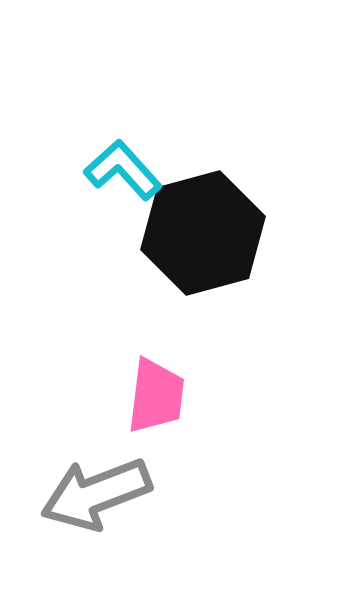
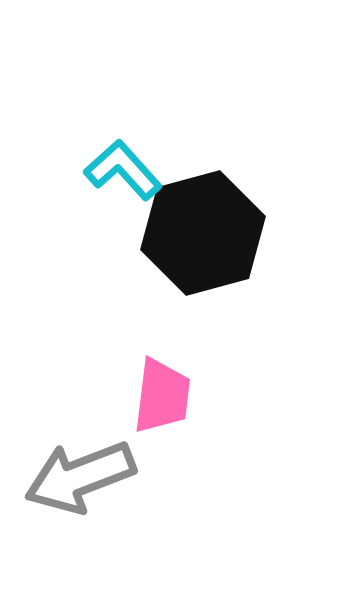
pink trapezoid: moved 6 px right
gray arrow: moved 16 px left, 17 px up
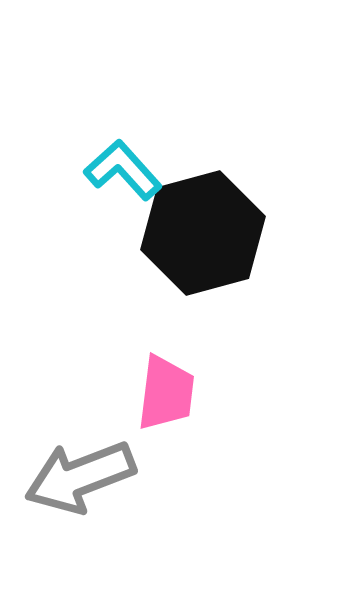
pink trapezoid: moved 4 px right, 3 px up
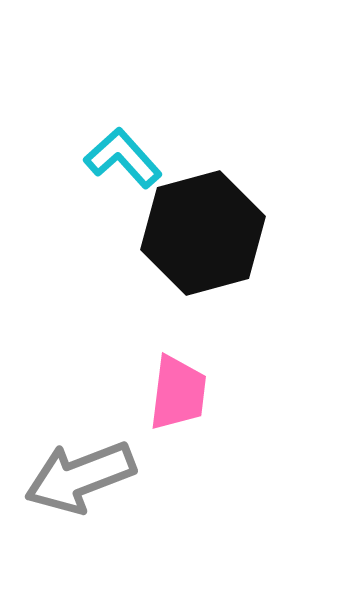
cyan L-shape: moved 12 px up
pink trapezoid: moved 12 px right
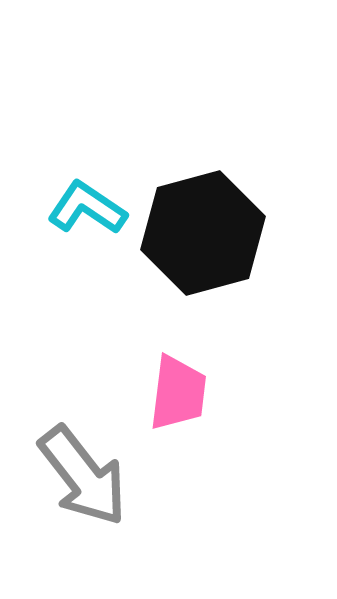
cyan L-shape: moved 36 px left, 50 px down; rotated 14 degrees counterclockwise
gray arrow: moved 3 px right, 1 px up; rotated 107 degrees counterclockwise
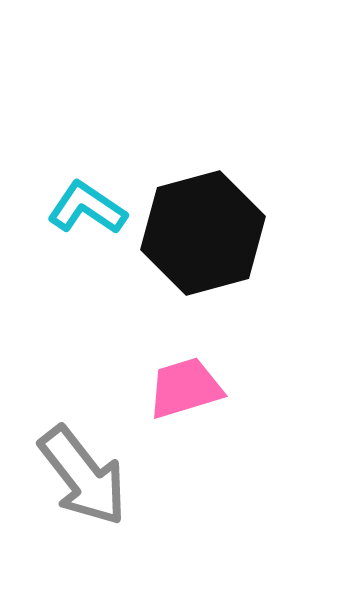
pink trapezoid: moved 7 px right, 5 px up; rotated 114 degrees counterclockwise
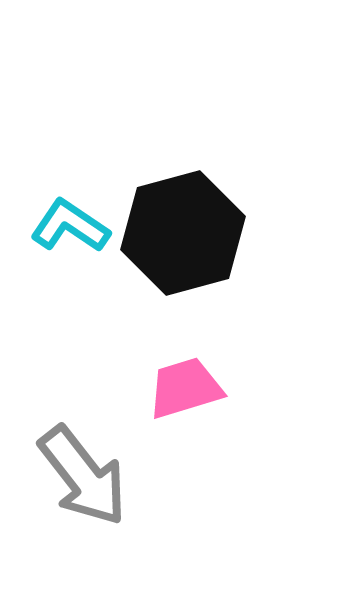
cyan L-shape: moved 17 px left, 18 px down
black hexagon: moved 20 px left
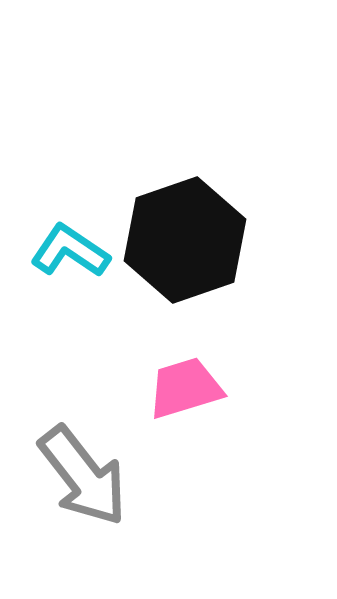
cyan L-shape: moved 25 px down
black hexagon: moved 2 px right, 7 px down; rotated 4 degrees counterclockwise
